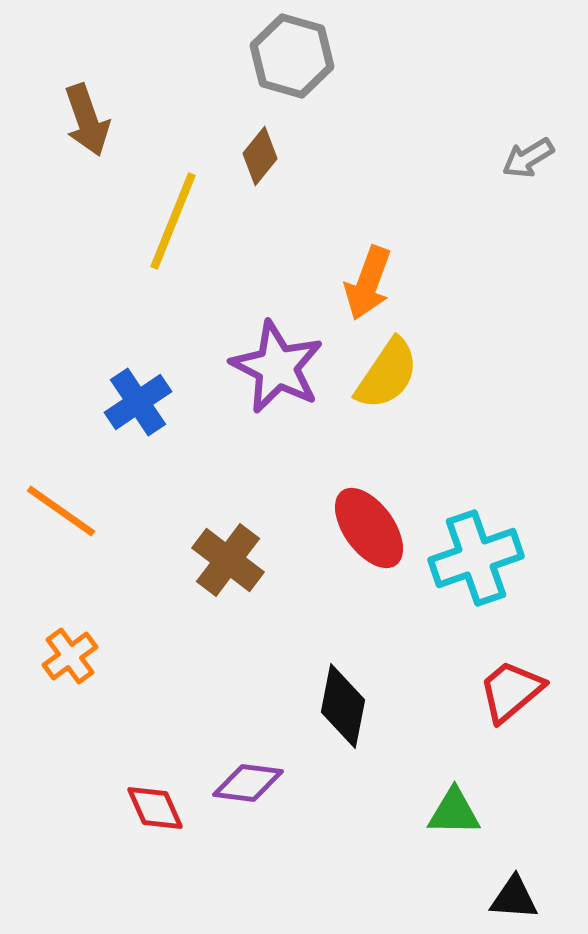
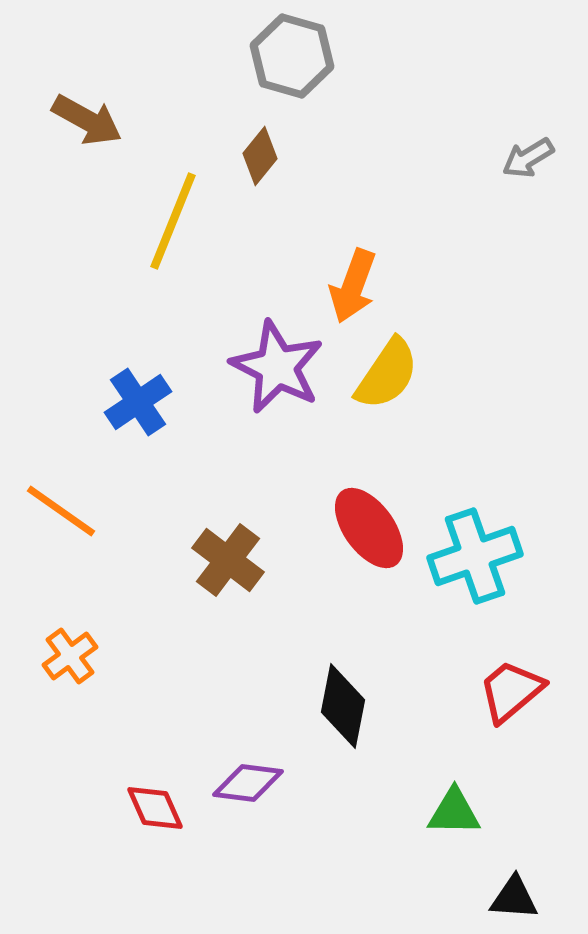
brown arrow: rotated 42 degrees counterclockwise
orange arrow: moved 15 px left, 3 px down
cyan cross: moved 1 px left, 2 px up
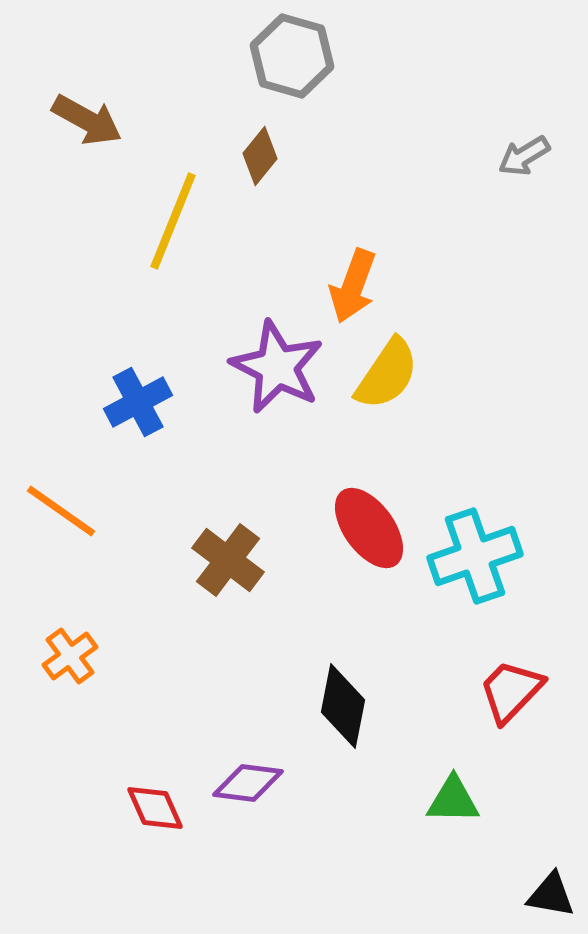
gray arrow: moved 4 px left, 2 px up
blue cross: rotated 6 degrees clockwise
red trapezoid: rotated 6 degrees counterclockwise
green triangle: moved 1 px left, 12 px up
black triangle: moved 37 px right, 3 px up; rotated 6 degrees clockwise
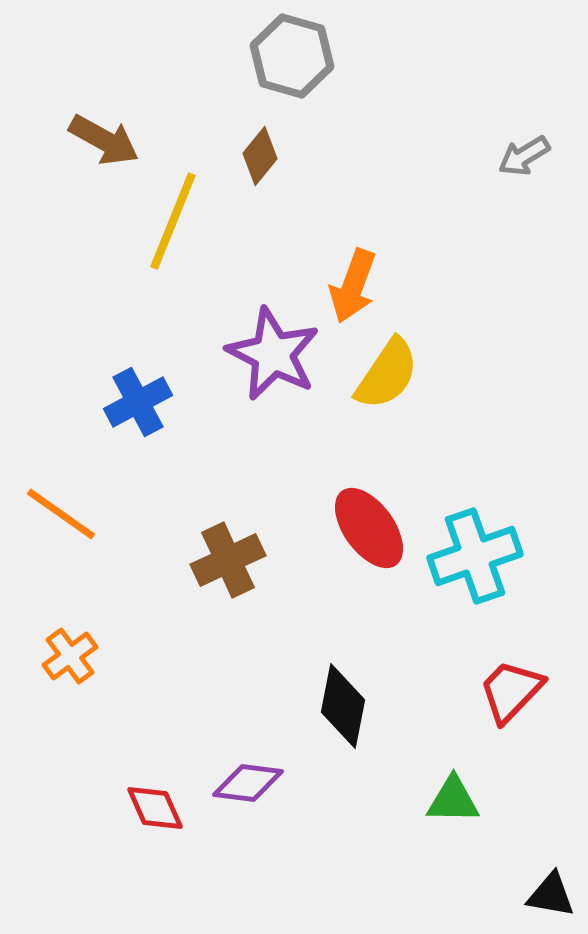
brown arrow: moved 17 px right, 20 px down
purple star: moved 4 px left, 13 px up
orange line: moved 3 px down
brown cross: rotated 28 degrees clockwise
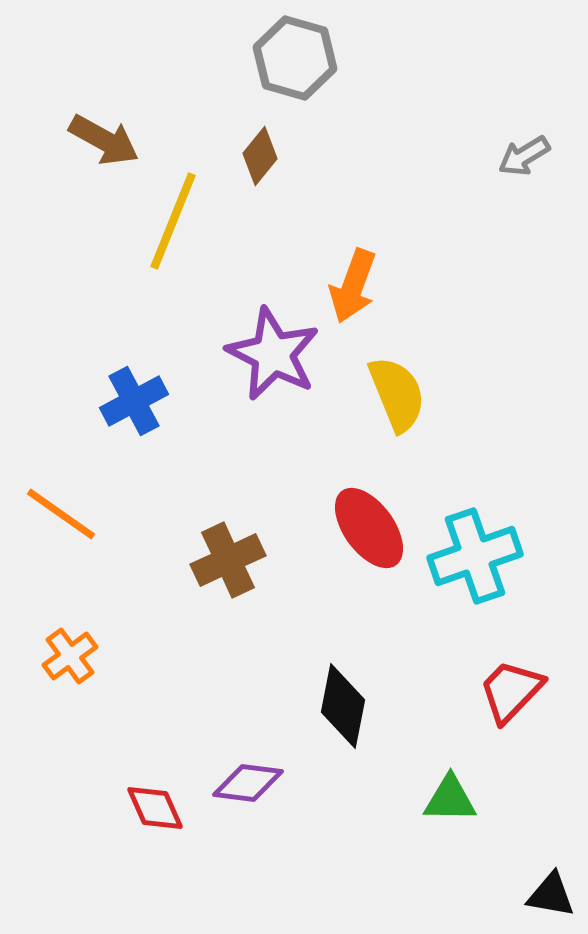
gray hexagon: moved 3 px right, 2 px down
yellow semicircle: moved 10 px right, 20 px down; rotated 56 degrees counterclockwise
blue cross: moved 4 px left, 1 px up
green triangle: moved 3 px left, 1 px up
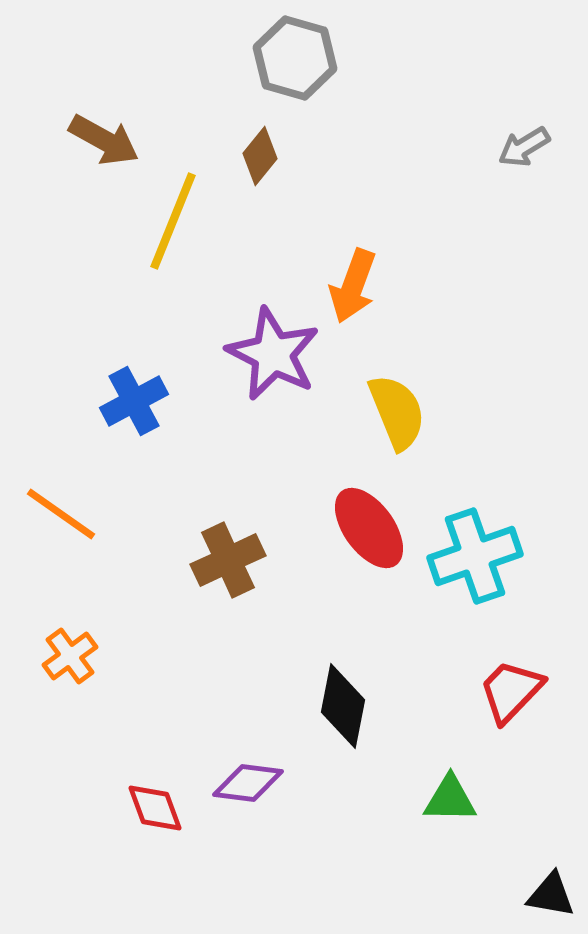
gray arrow: moved 9 px up
yellow semicircle: moved 18 px down
red diamond: rotated 4 degrees clockwise
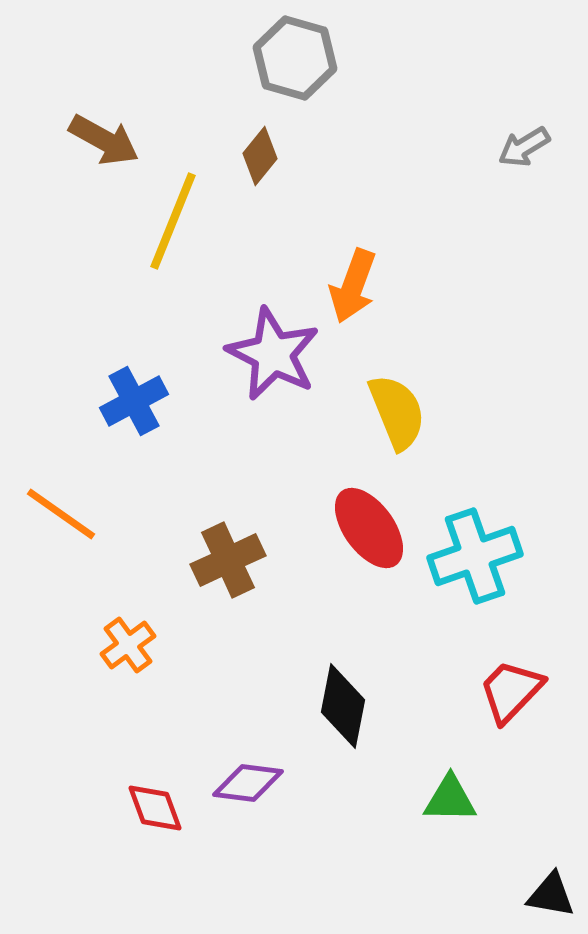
orange cross: moved 58 px right, 11 px up
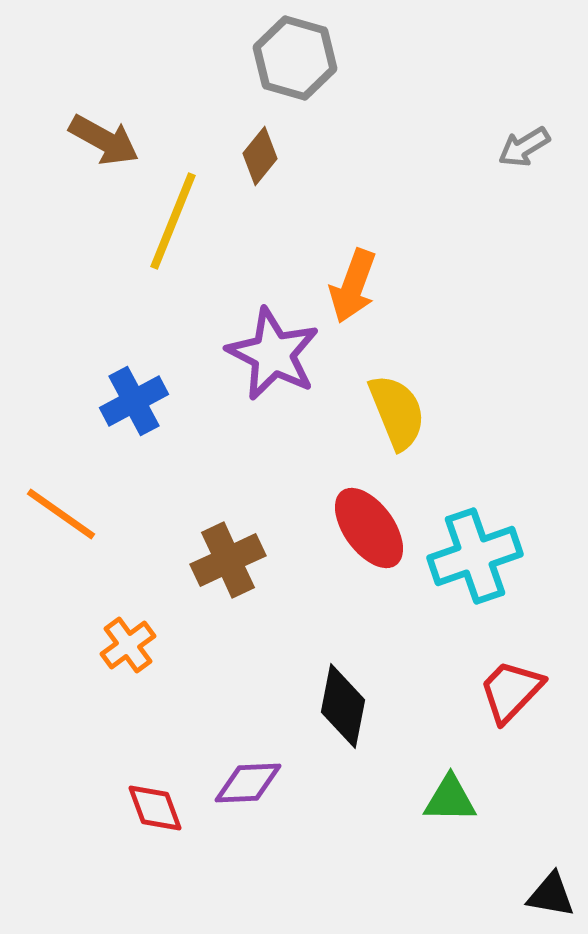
purple diamond: rotated 10 degrees counterclockwise
